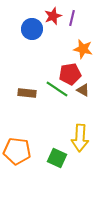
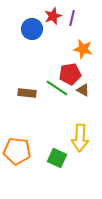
green line: moved 1 px up
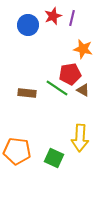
blue circle: moved 4 px left, 4 px up
green square: moved 3 px left
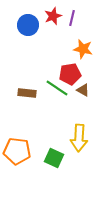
yellow arrow: moved 1 px left
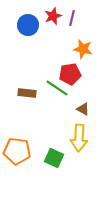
brown triangle: moved 19 px down
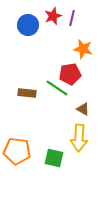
green square: rotated 12 degrees counterclockwise
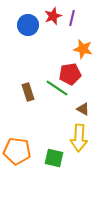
brown rectangle: moved 1 px right, 1 px up; rotated 66 degrees clockwise
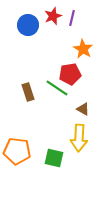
orange star: rotated 18 degrees clockwise
